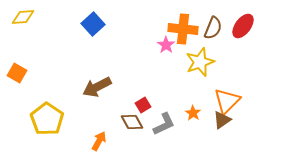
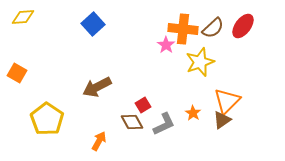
brown semicircle: rotated 25 degrees clockwise
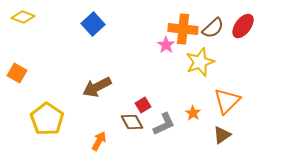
yellow diamond: rotated 25 degrees clockwise
brown triangle: moved 15 px down
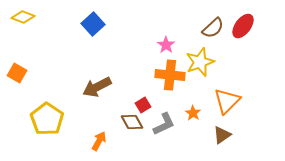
orange cross: moved 13 px left, 46 px down
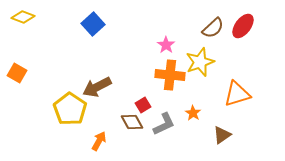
orange triangle: moved 10 px right, 7 px up; rotated 28 degrees clockwise
yellow pentagon: moved 23 px right, 10 px up
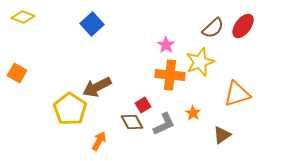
blue square: moved 1 px left
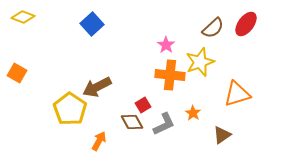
red ellipse: moved 3 px right, 2 px up
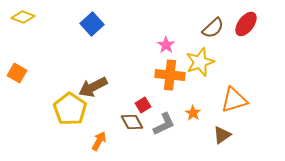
brown arrow: moved 4 px left
orange triangle: moved 3 px left, 6 px down
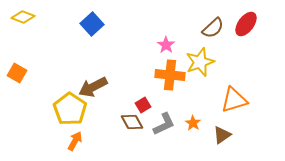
orange star: moved 10 px down
orange arrow: moved 24 px left
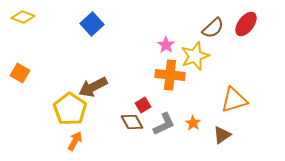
yellow star: moved 5 px left, 6 px up
orange square: moved 3 px right
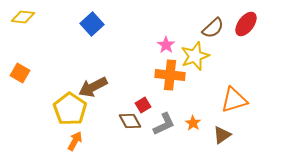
yellow diamond: rotated 15 degrees counterclockwise
brown diamond: moved 2 px left, 1 px up
